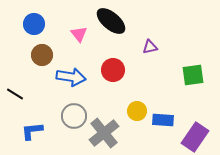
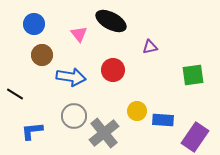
black ellipse: rotated 12 degrees counterclockwise
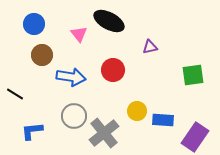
black ellipse: moved 2 px left
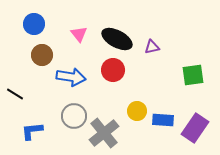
black ellipse: moved 8 px right, 18 px down
purple triangle: moved 2 px right
purple rectangle: moved 9 px up
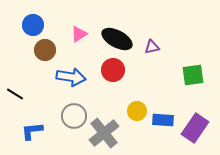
blue circle: moved 1 px left, 1 px down
pink triangle: rotated 36 degrees clockwise
brown circle: moved 3 px right, 5 px up
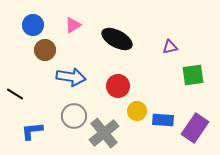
pink triangle: moved 6 px left, 9 px up
purple triangle: moved 18 px right
red circle: moved 5 px right, 16 px down
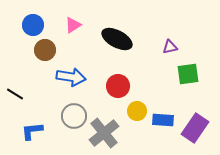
green square: moved 5 px left, 1 px up
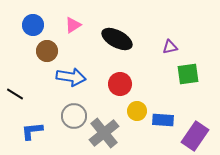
brown circle: moved 2 px right, 1 px down
red circle: moved 2 px right, 2 px up
purple rectangle: moved 8 px down
